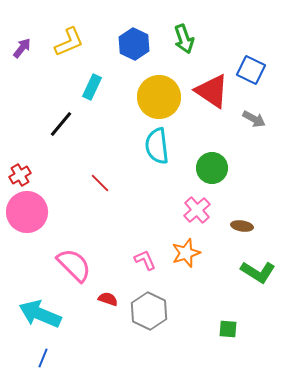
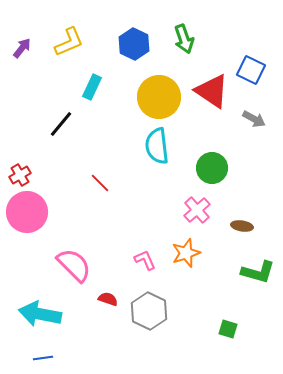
green L-shape: rotated 16 degrees counterclockwise
cyan arrow: rotated 12 degrees counterclockwise
green square: rotated 12 degrees clockwise
blue line: rotated 60 degrees clockwise
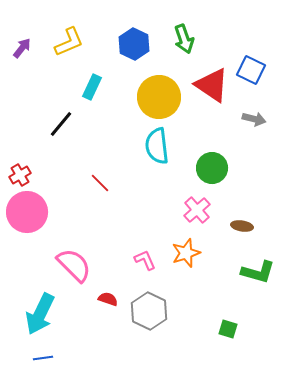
red triangle: moved 6 px up
gray arrow: rotated 15 degrees counterclockwise
cyan arrow: rotated 75 degrees counterclockwise
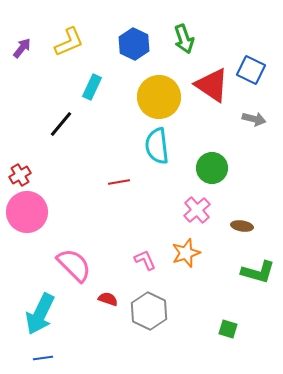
red line: moved 19 px right, 1 px up; rotated 55 degrees counterclockwise
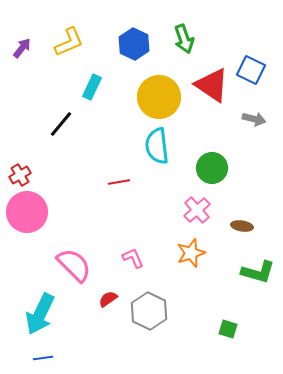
orange star: moved 5 px right
pink L-shape: moved 12 px left, 2 px up
red semicircle: rotated 54 degrees counterclockwise
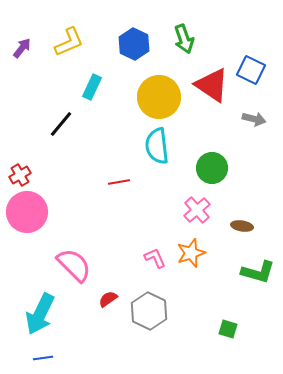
pink L-shape: moved 22 px right
